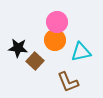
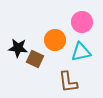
pink circle: moved 25 px right
brown square: moved 2 px up; rotated 18 degrees counterclockwise
brown L-shape: rotated 15 degrees clockwise
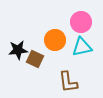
pink circle: moved 1 px left
black star: moved 2 px down; rotated 12 degrees counterclockwise
cyan triangle: moved 1 px right, 5 px up
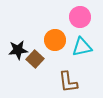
pink circle: moved 1 px left, 5 px up
brown square: rotated 18 degrees clockwise
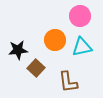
pink circle: moved 1 px up
brown square: moved 1 px right, 9 px down
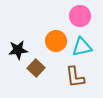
orange circle: moved 1 px right, 1 px down
brown L-shape: moved 7 px right, 5 px up
